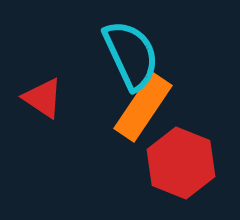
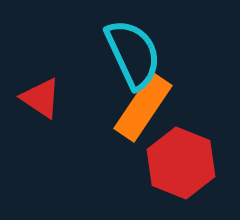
cyan semicircle: moved 2 px right, 1 px up
red triangle: moved 2 px left
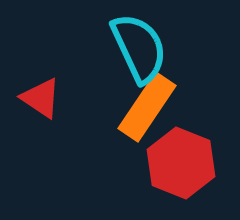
cyan semicircle: moved 6 px right, 6 px up
orange rectangle: moved 4 px right
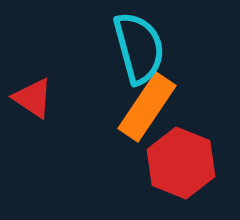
cyan semicircle: rotated 10 degrees clockwise
red triangle: moved 8 px left
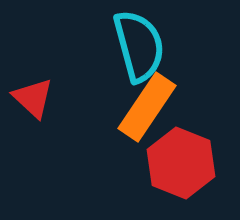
cyan semicircle: moved 2 px up
red triangle: rotated 9 degrees clockwise
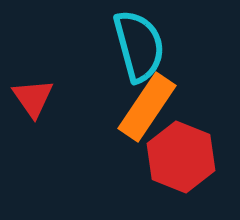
red triangle: rotated 12 degrees clockwise
red hexagon: moved 6 px up
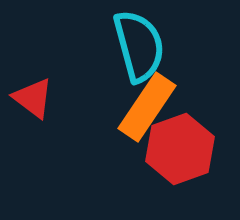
red triangle: rotated 18 degrees counterclockwise
red hexagon: moved 1 px left, 8 px up; rotated 18 degrees clockwise
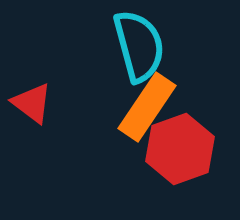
red triangle: moved 1 px left, 5 px down
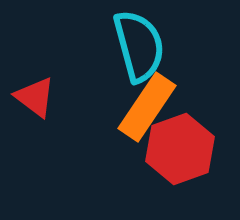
red triangle: moved 3 px right, 6 px up
